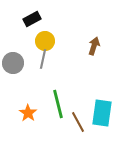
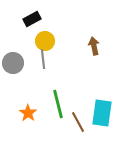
brown arrow: rotated 30 degrees counterclockwise
gray line: rotated 18 degrees counterclockwise
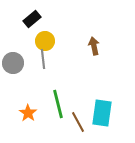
black rectangle: rotated 12 degrees counterclockwise
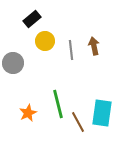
gray line: moved 28 px right, 9 px up
orange star: rotated 12 degrees clockwise
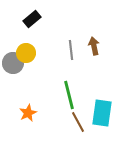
yellow circle: moved 19 px left, 12 px down
green line: moved 11 px right, 9 px up
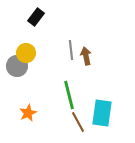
black rectangle: moved 4 px right, 2 px up; rotated 12 degrees counterclockwise
brown arrow: moved 8 px left, 10 px down
gray circle: moved 4 px right, 3 px down
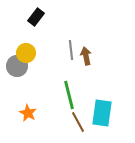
orange star: rotated 18 degrees counterclockwise
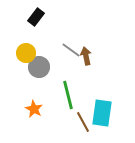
gray line: rotated 48 degrees counterclockwise
gray circle: moved 22 px right, 1 px down
green line: moved 1 px left
orange star: moved 6 px right, 4 px up
brown line: moved 5 px right
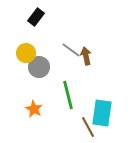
brown line: moved 5 px right, 5 px down
